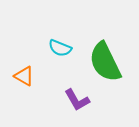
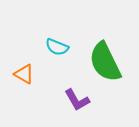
cyan semicircle: moved 3 px left, 1 px up
orange triangle: moved 2 px up
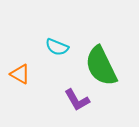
green semicircle: moved 4 px left, 4 px down
orange triangle: moved 4 px left
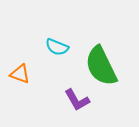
orange triangle: rotated 10 degrees counterclockwise
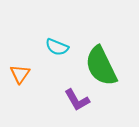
orange triangle: rotated 45 degrees clockwise
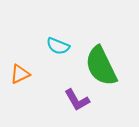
cyan semicircle: moved 1 px right, 1 px up
orange triangle: rotated 30 degrees clockwise
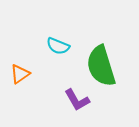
green semicircle: rotated 9 degrees clockwise
orange triangle: rotated 10 degrees counterclockwise
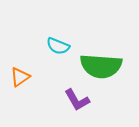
green semicircle: rotated 69 degrees counterclockwise
orange triangle: moved 3 px down
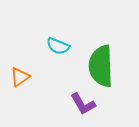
green semicircle: rotated 84 degrees clockwise
purple L-shape: moved 6 px right, 4 px down
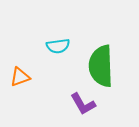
cyan semicircle: rotated 30 degrees counterclockwise
orange triangle: rotated 15 degrees clockwise
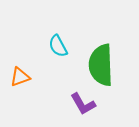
cyan semicircle: rotated 70 degrees clockwise
green semicircle: moved 1 px up
